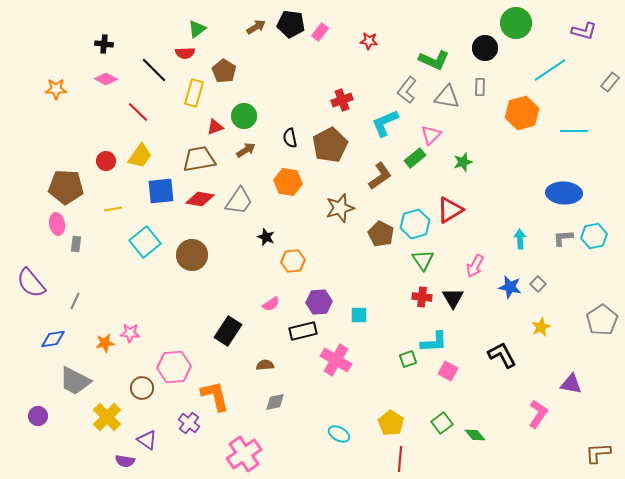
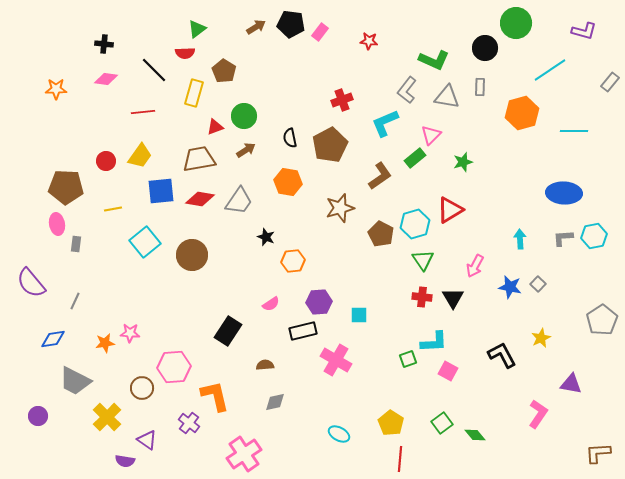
pink diamond at (106, 79): rotated 20 degrees counterclockwise
red line at (138, 112): moved 5 px right; rotated 50 degrees counterclockwise
yellow star at (541, 327): moved 11 px down
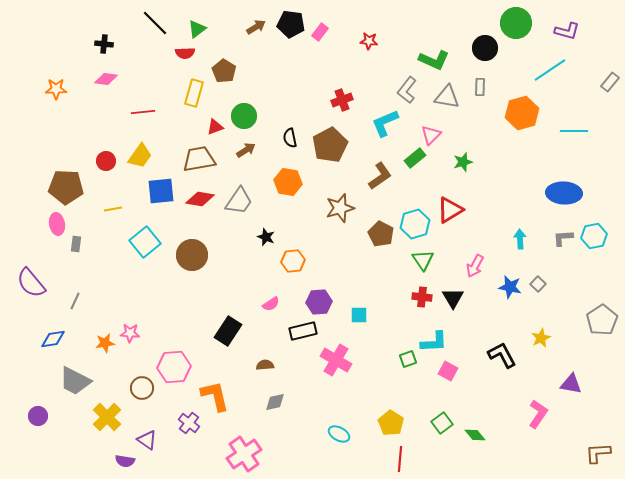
purple L-shape at (584, 31): moved 17 px left
black line at (154, 70): moved 1 px right, 47 px up
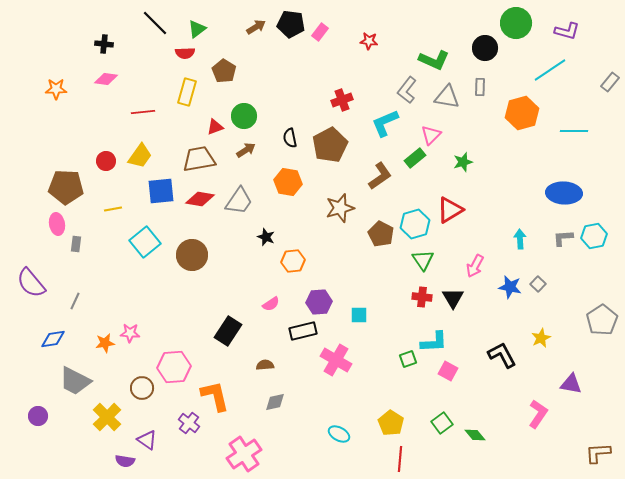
yellow rectangle at (194, 93): moved 7 px left, 1 px up
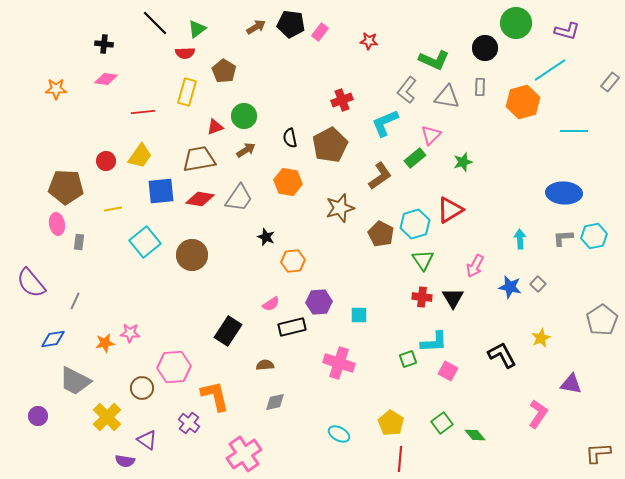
orange hexagon at (522, 113): moved 1 px right, 11 px up
gray trapezoid at (239, 201): moved 3 px up
gray rectangle at (76, 244): moved 3 px right, 2 px up
black rectangle at (303, 331): moved 11 px left, 4 px up
pink cross at (336, 360): moved 3 px right, 3 px down; rotated 12 degrees counterclockwise
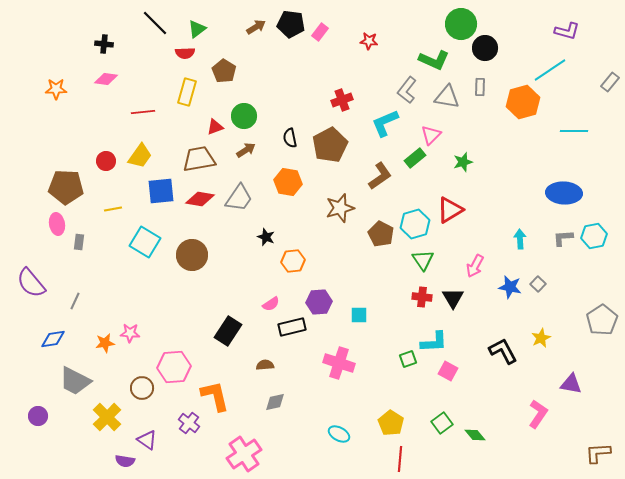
green circle at (516, 23): moved 55 px left, 1 px down
cyan square at (145, 242): rotated 20 degrees counterclockwise
black L-shape at (502, 355): moved 1 px right, 4 px up
